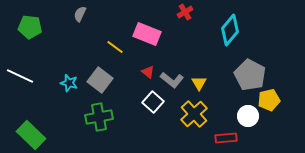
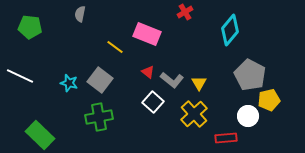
gray semicircle: rotated 14 degrees counterclockwise
green rectangle: moved 9 px right
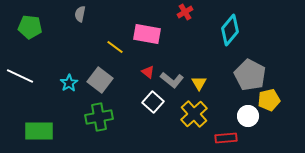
pink rectangle: rotated 12 degrees counterclockwise
cyan star: rotated 24 degrees clockwise
green rectangle: moved 1 px left, 4 px up; rotated 44 degrees counterclockwise
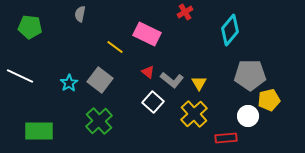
pink rectangle: rotated 16 degrees clockwise
gray pentagon: rotated 28 degrees counterclockwise
green cross: moved 4 px down; rotated 32 degrees counterclockwise
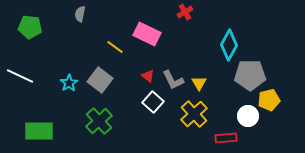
cyan diamond: moved 1 px left, 15 px down; rotated 12 degrees counterclockwise
red triangle: moved 4 px down
gray L-shape: moved 1 px right; rotated 25 degrees clockwise
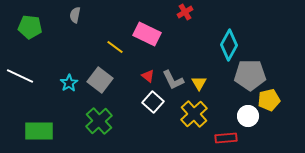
gray semicircle: moved 5 px left, 1 px down
